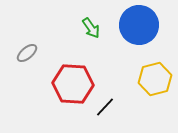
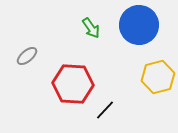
gray ellipse: moved 3 px down
yellow hexagon: moved 3 px right, 2 px up
black line: moved 3 px down
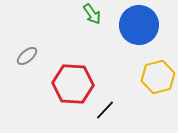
green arrow: moved 1 px right, 14 px up
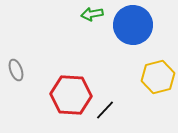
green arrow: rotated 115 degrees clockwise
blue circle: moved 6 px left
gray ellipse: moved 11 px left, 14 px down; rotated 70 degrees counterclockwise
red hexagon: moved 2 px left, 11 px down
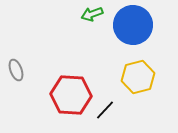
green arrow: rotated 10 degrees counterclockwise
yellow hexagon: moved 20 px left
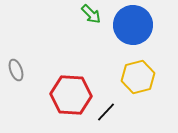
green arrow: moved 1 px left; rotated 115 degrees counterclockwise
black line: moved 1 px right, 2 px down
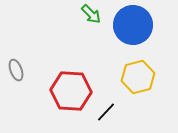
red hexagon: moved 4 px up
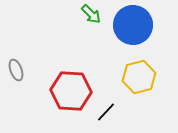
yellow hexagon: moved 1 px right
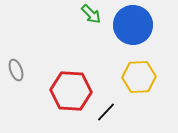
yellow hexagon: rotated 12 degrees clockwise
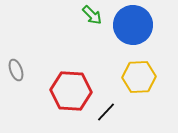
green arrow: moved 1 px right, 1 px down
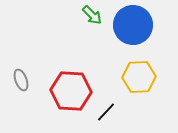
gray ellipse: moved 5 px right, 10 px down
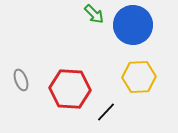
green arrow: moved 2 px right, 1 px up
red hexagon: moved 1 px left, 2 px up
